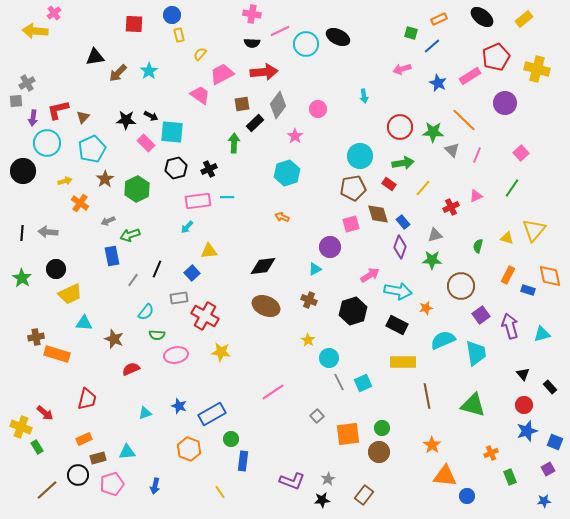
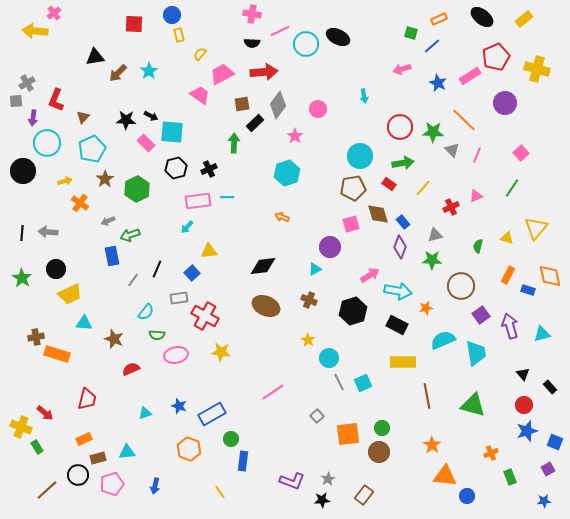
red L-shape at (58, 110): moved 2 px left, 10 px up; rotated 55 degrees counterclockwise
yellow triangle at (534, 230): moved 2 px right, 2 px up
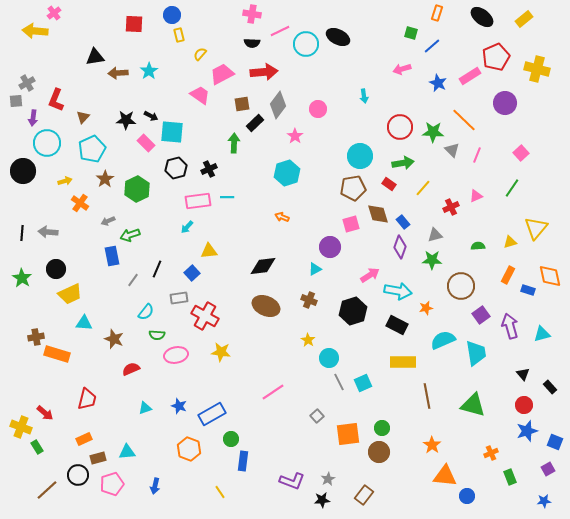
orange rectangle at (439, 19): moved 2 px left, 6 px up; rotated 49 degrees counterclockwise
brown arrow at (118, 73): rotated 42 degrees clockwise
yellow triangle at (507, 238): moved 3 px right, 4 px down; rotated 32 degrees counterclockwise
green semicircle at (478, 246): rotated 72 degrees clockwise
cyan triangle at (145, 413): moved 5 px up
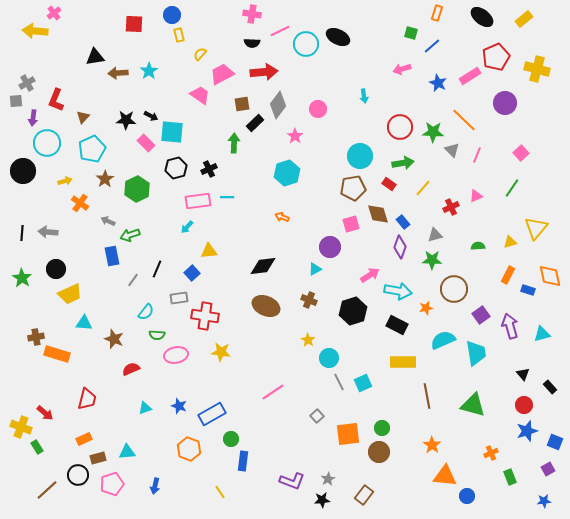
gray arrow at (108, 221): rotated 48 degrees clockwise
brown circle at (461, 286): moved 7 px left, 3 px down
red cross at (205, 316): rotated 20 degrees counterclockwise
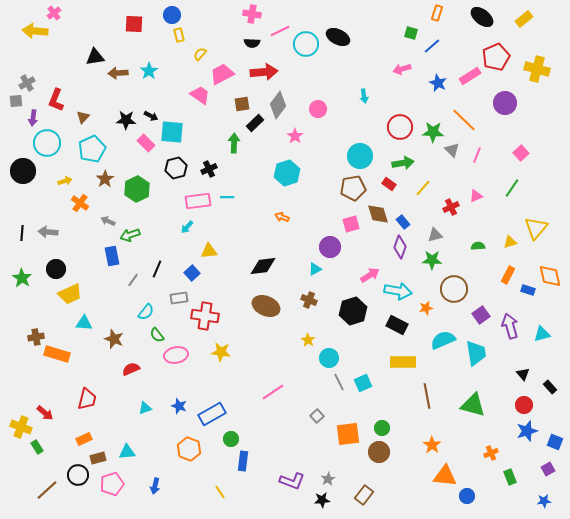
green semicircle at (157, 335): rotated 49 degrees clockwise
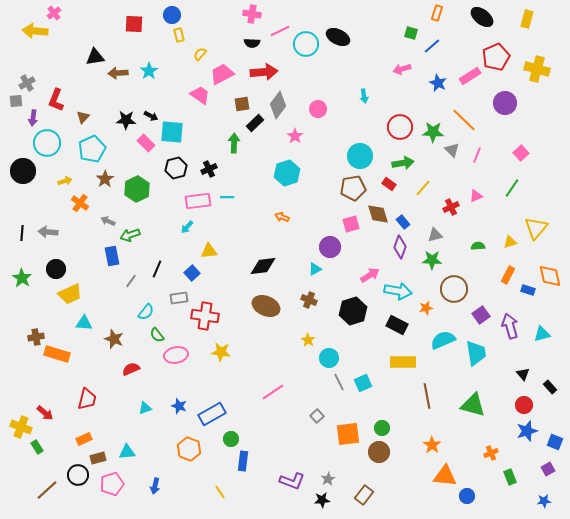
yellow rectangle at (524, 19): moved 3 px right; rotated 36 degrees counterclockwise
gray line at (133, 280): moved 2 px left, 1 px down
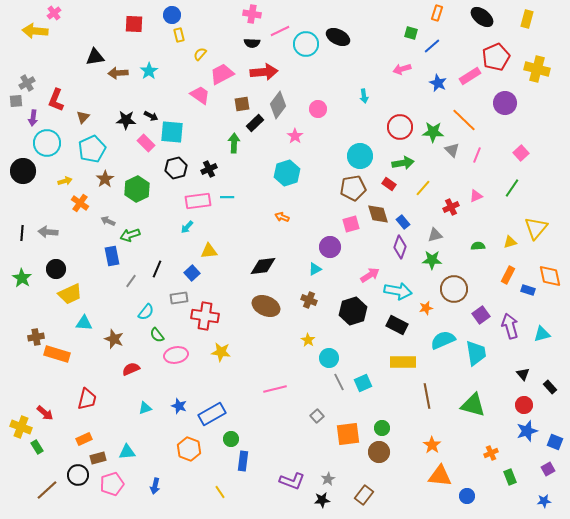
pink line at (273, 392): moved 2 px right, 3 px up; rotated 20 degrees clockwise
orange triangle at (445, 476): moved 5 px left
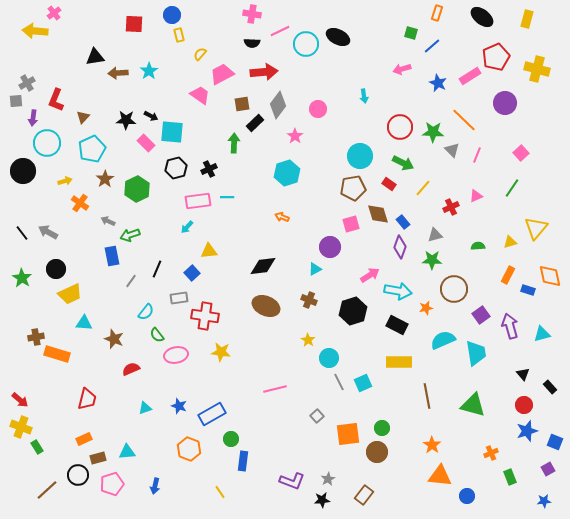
green arrow at (403, 163): rotated 35 degrees clockwise
gray arrow at (48, 232): rotated 24 degrees clockwise
black line at (22, 233): rotated 42 degrees counterclockwise
yellow rectangle at (403, 362): moved 4 px left
red arrow at (45, 413): moved 25 px left, 13 px up
brown circle at (379, 452): moved 2 px left
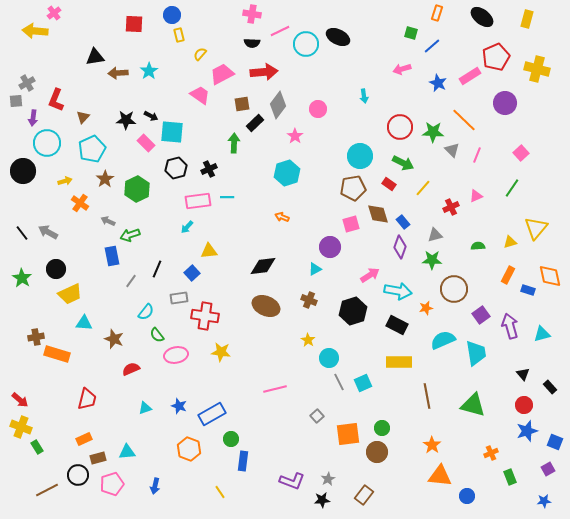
brown line at (47, 490): rotated 15 degrees clockwise
